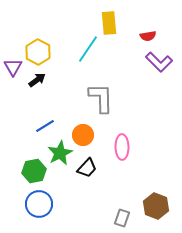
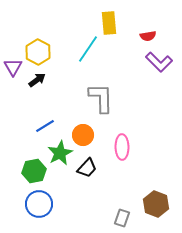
brown hexagon: moved 2 px up
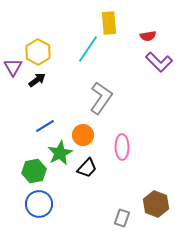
gray L-shape: rotated 36 degrees clockwise
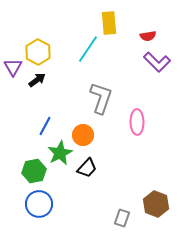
purple L-shape: moved 2 px left
gray L-shape: rotated 16 degrees counterclockwise
blue line: rotated 30 degrees counterclockwise
pink ellipse: moved 15 px right, 25 px up
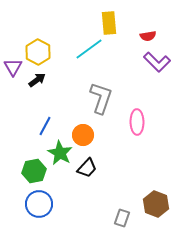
cyan line: moved 1 px right; rotated 20 degrees clockwise
green star: rotated 15 degrees counterclockwise
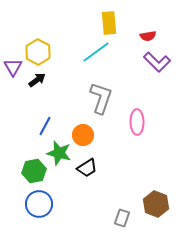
cyan line: moved 7 px right, 3 px down
green star: moved 1 px left; rotated 15 degrees counterclockwise
black trapezoid: rotated 15 degrees clockwise
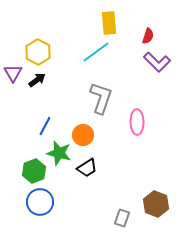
red semicircle: rotated 63 degrees counterclockwise
purple triangle: moved 6 px down
green hexagon: rotated 10 degrees counterclockwise
blue circle: moved 1 px right, 2 px up
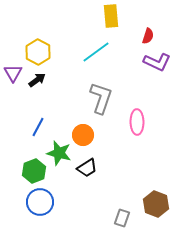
yellow rectangle: moved 2 px right, 7 px up
purple L-shape: rotated 20 degrees counterclockwise
blue line: moved 7 px left, 1 px down
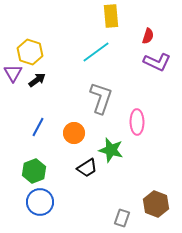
yellow hexagon: moved 8 px left; rotated 10 degrees counterclockwise
orange circle: moved 9 px left, 2 px up
green star: moved 52 px right, 3 px up
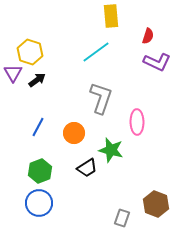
green hexagon: moved 6 px right
blue circle: moved 1 px left, 1 px down
